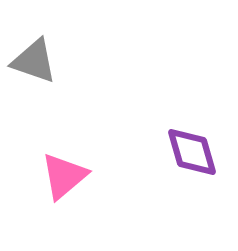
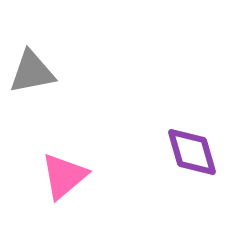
gray triangle: moved 2 px left, 11 px down; rotated 30 degrees counterclockwise
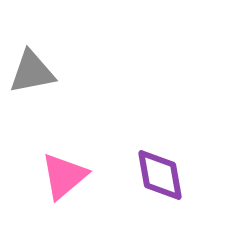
purple diamond: moved 32 px left, 23 px down; rotated 6 degrees clockwise
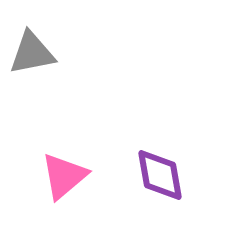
gray triangle: moved 19 px up
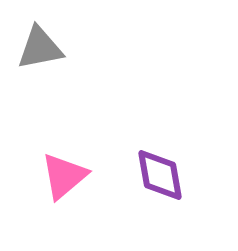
gray triangle: moved 8 px right, 5 px up
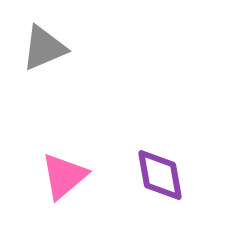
gray triangle: moved 4 px right; rotated 12 degrees counterclockwise
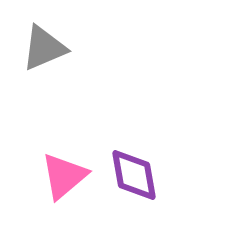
purple diamond: moved 26 px left
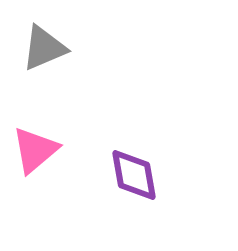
pink triangle: moved 29 px left, 26 px up
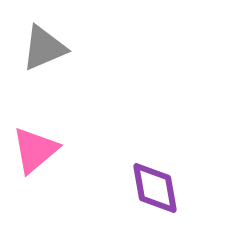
purple diamond: moved 21 px right, 13 px down
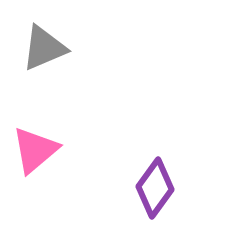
purple diamond: rotated 46 degrees clockwise
